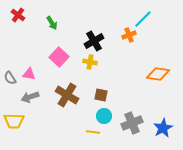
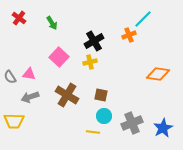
red cross: moved 1 px right, 3 px down
yellow cross: rotated 24 degrees counterclockwise
gray semicircle: moved 1 px up
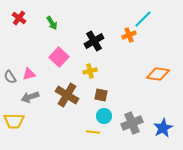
yellow cross: moved 9 px down
pink triangle: rotated 24 degrees counterclockwise
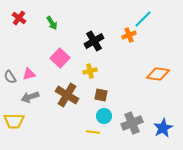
pink square: moved 1 px right, 1 px down
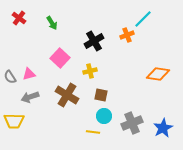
orange cross: moved 2 px left
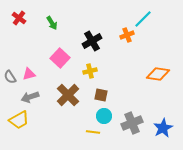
black cross: moved 2 px left
brown cross: moved 1 px right; rotated 15 degrees clockwise
yellow trapezoid: moved 5 px right, 1 px up; rotated 30 degrees counterclockwise
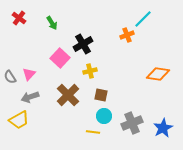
black cross: moved 9 px left, 3 px down
pink triangle: rotated 32 degrees counterclockwise
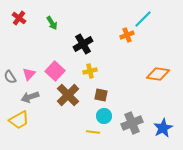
pink square: moved 5 px left, 13 px down
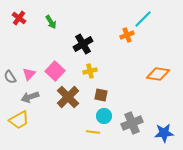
green arrow: moved 1 px left, 1 px up
brown cross: moved 2 px down
blue star: moved 1 px right, 5 px down; rotated 24 degrees clockwise
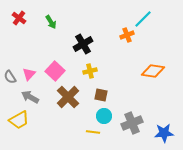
orange diamond: moved 5 px left, 3 px up
gray arrow: rotated 48 degrees clockwise
